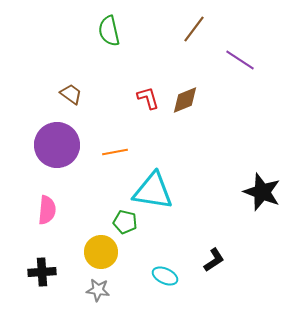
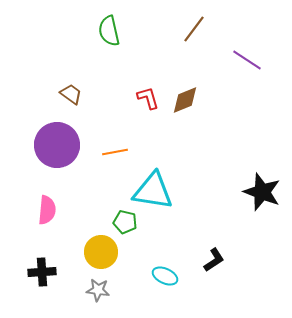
purple line: moved 7 px right
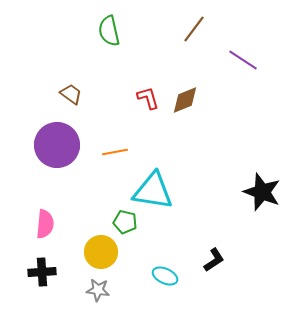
purple line: moved 4 px left
pink semicircle: moved 2 px left, 14 px down
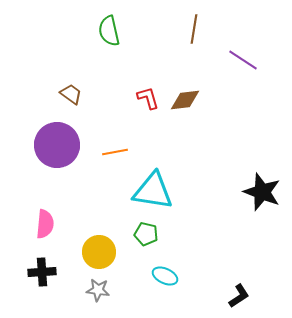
brown line: rotated 28 degrees counterclockwise
brown diamond: rotated 16 degrees clockwise
green pentagon: moved 21 px right, 12 px down
yellow circle: moved 2 px left
black L-shape: moved 25 px right, 36 px down
